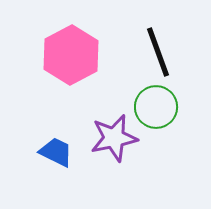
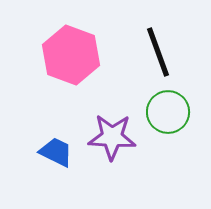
pink hexagon: rotated 12 degrees counterclockwise
green circle: moved 12 px right, 5 px down
purple star: moved 2 px left, 1 px up; rotated 15 degrees clockwise
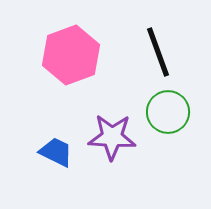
pink hexagon: rotated 20 degrees clockwise
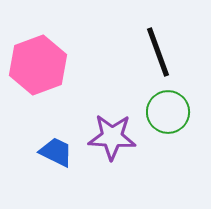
pink hexagon: moved 33 px left, 10 px down
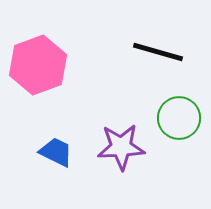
black line: rotated 54 degrees counterclockwise
green circle: moved 11 px right, 6 px down
purple star: moved 9 px right, 10 px down; rotated 6 degrees counterclockwise
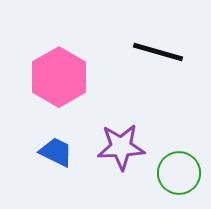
pink hexagon: moved 21 px right, 12 px down; rotated 10 degrees counterclockwise
green circle: moved 55 px down
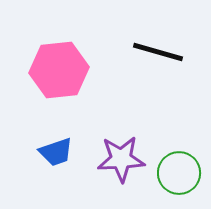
pink hexagon: moved 7 px up; rotated 24 degrees clockwise
purple star: moved 12 px down
blue trapezoid: rotated 135 degrees clockwise
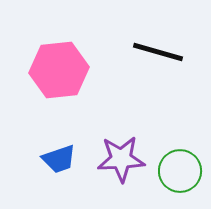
blue trapezoid: moved 3 px right, 7 px down
green circle: moved 1 px right, 2 px up
